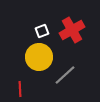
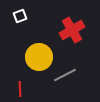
white square: moved 22 px left, 15 px up
gray line: rotated 15 degrees clockwise
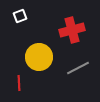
red cross: rotated 15 degrees clockwise
gray line: moved 13 px right, 7 px up
red line: moved 1 px left, 6 px up
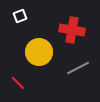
red cross: rotated 25 degrees clockwise
yellow circle: moved 5 px up
red line: moved 1 px left; rotated 42 degrees counterclockwise
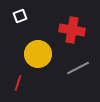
yellow circle: moved 1 px left, 2 px down
red line: rotated 63 degrees clockwise
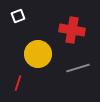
white square: moved 2 px left
gray line: rotated 10 degrees clockwise
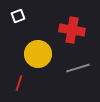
red line: moved 1 px right
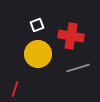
white square: moved 19 px right, 9 px down
red cross: moved 1 px left, 6 px down
red line: moved 4 px left, 6 px down
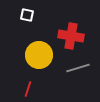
white square: moved 10 px left, 10 px up; rotated 32 degrees clockwise
yellow circle: moved 1 px right, 1 px down
red line: moved 13 px right
